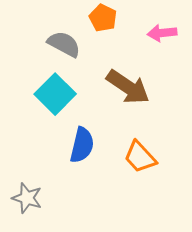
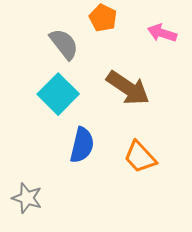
pink arrow: rotated 24 degrees clockwise
gray semicircle: rotated 24 degrees clockwise
brown arrow: moved 1 px down
cyan square: moved 3 px right
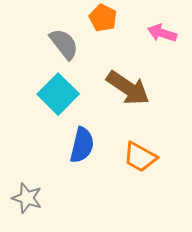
orange trapezoid: rotated 18 degrees counterclockwise
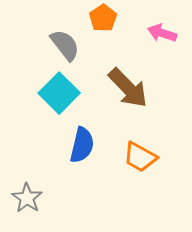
orange pentagon: rotated 12 degrees clockwise
gray semicircle: moved 1 px right, 1 px down
brown arrow: rotated 12 degrees clockwise
cyan square: moved 1 px right, 1 px up
gray star: rotated 16 degrees clockwise
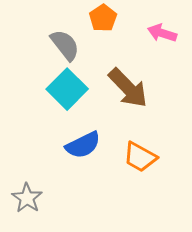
cyan square: moved 8 px right, 4 px up
blue semicircle: moved 1 px right; rotated 51 degrees clockwise
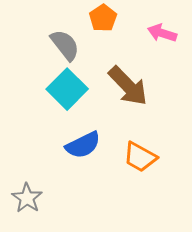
brown arrow: moved 2 px up
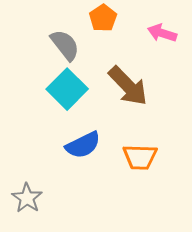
orange trapezoid: rotated 27 degrees counterclockwise
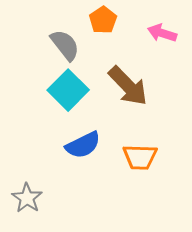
orange pentagon: moved 2 px down
cyan square: moved 1 px right, 1 px down
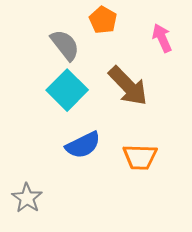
orange pentagon: rotated 8 degrees counterclockwise
pink arrow: moved 5 px down; rotated 48 degrees clockwise
cyan square: moved 1 px left
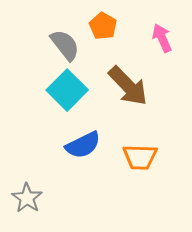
orange pentagon: moved 6 px down
